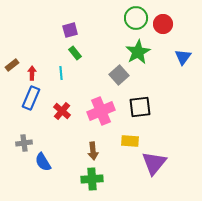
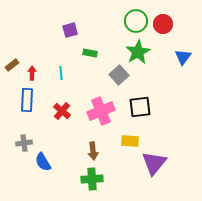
green circle: moved 3 px down
green rectangle: moved 15 px right; rotated 40 degrees counterclockwise
blue rectangle: moved 4 px left, 2 px down; rotated 20 degrees counterclockwise
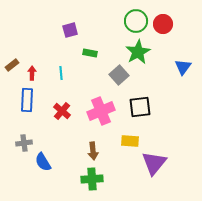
blue triangle: moved 10 px down
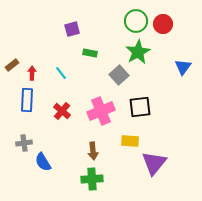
purple square: moved 2 px right, 1 px up
cyan line: rotated 32 degrees counterclockwise
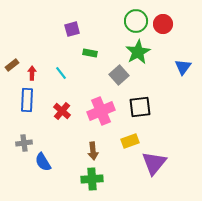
yellow rectangle: rotated 24 degrees counterclockwise
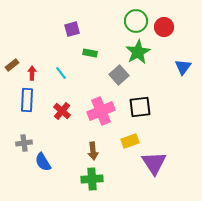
red circle: moved 1 px right, 3 px down
purple triangle: rotated 12 degrees counterclockwise
